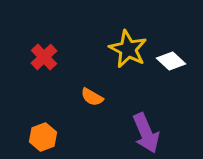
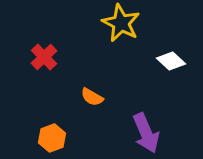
yellow star: moved 7 px left, 26 px up
orange hexagon: moved 9 px right, 1 px down
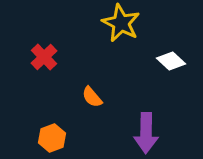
orange semicircle: rotated 20 degrees clockwise
purple arrow: rotated 24 degrees clockwise
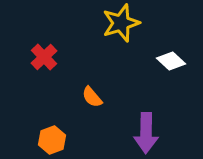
yellow star: rotated 27 degrees clockwise
orange hexagon: moved 2 px down
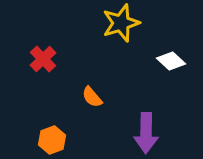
red cross: moved 1 px left, 2 px down
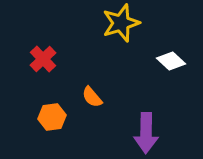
orange hexagon: moved 23 px up; rotated 12 degrees clockwise
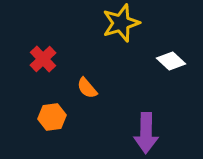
orange semicircle: moved 5 px left, 9 px up
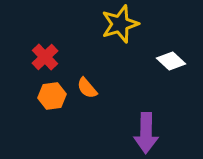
yellow star: moved 1 px left, 1 px down
red cross: moved 2 px right, 2 px up
orange hexagon: moved 21 px up
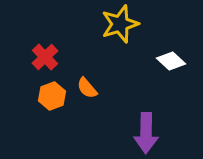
orange hexagon: rotated 12 degrees counterclockwise
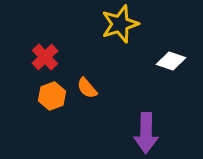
white diamond: rotated 24 degrees counterclockwise
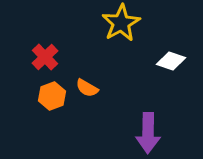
yellow star: moved 1 px right, 1 px up; rotated 12 degrees counterclockwise
orange semicircle: rotated 20 degrees counterclockwise
purple arrow: moved 2 px right
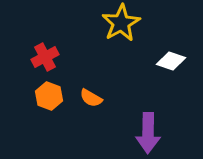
red cross: rotated 16 degrees clockwise
orange semicircle: moved 4 px right, 10 px down
orange hexagon: moved 3 px left; rotated 20 degrees counterclockwise
